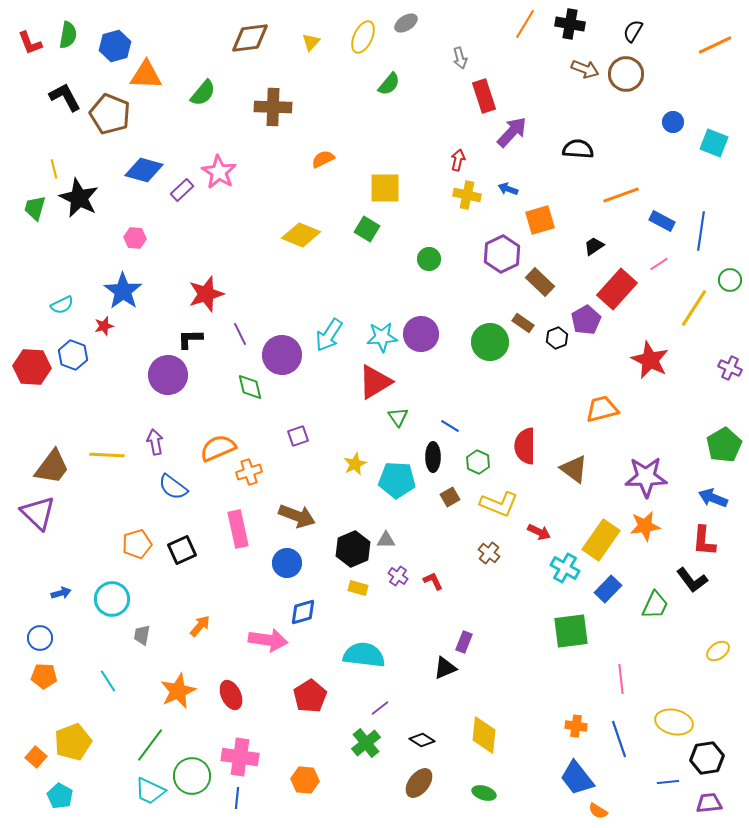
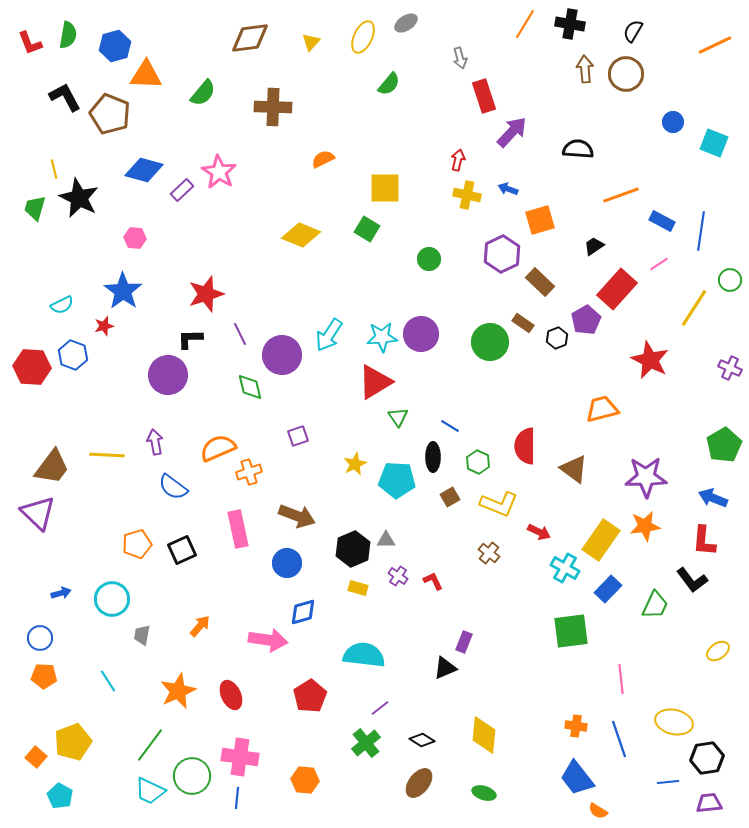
brown arrow at (585, 69): rotated 116 degrees counterclockwise
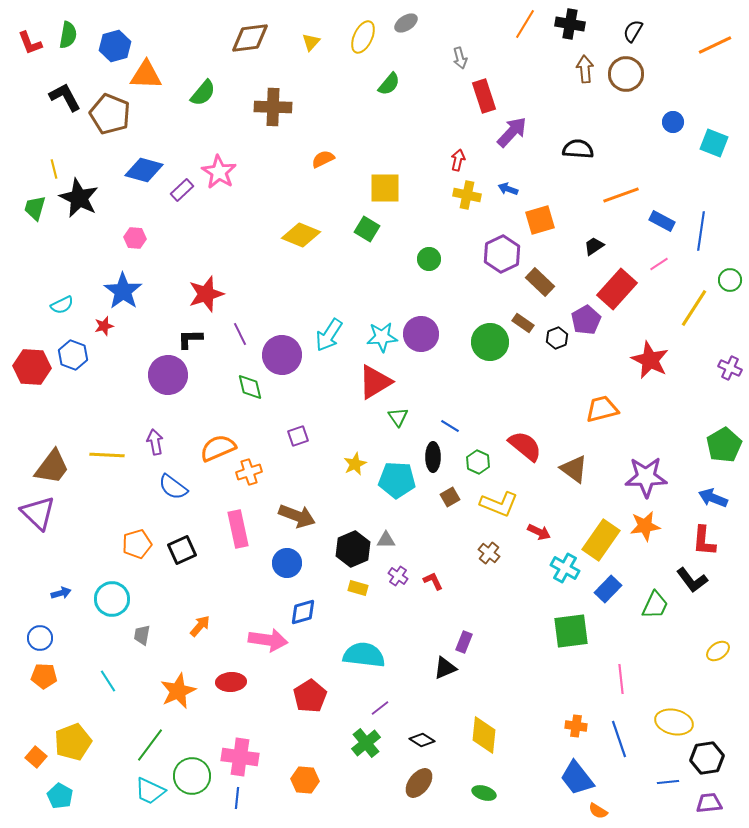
red semicircle at (525, 446): rotated 129 degrees clockwise
red ellipse at (231, 695): moved 13 px up; rotated 68 degrees counterclockwise
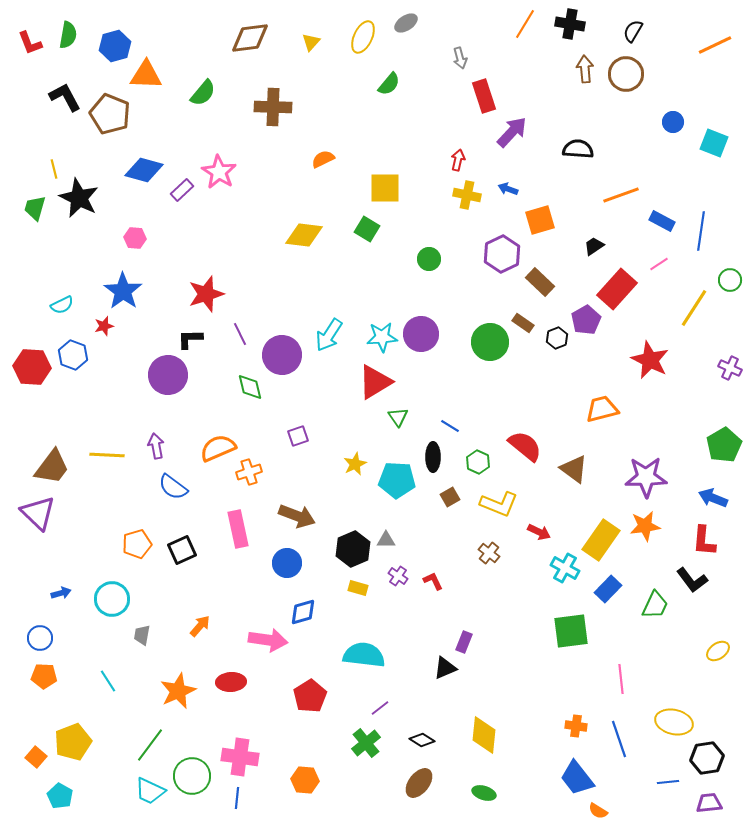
yellow diamond at (301, 235): moved 3 px right; rotated 15 degrees counterclockwise
purple arrow at (155, 442): moved 1 px right, 4 px down
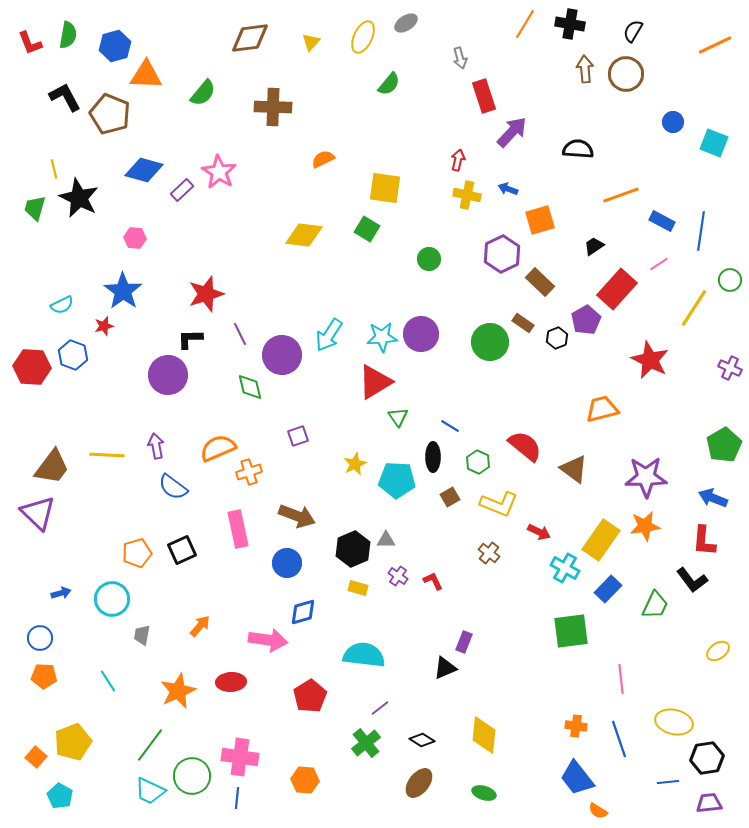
yellow square at (385, 188): rotated 8 degrees clockwise
orange pentagon at (137, 544): moved 9 px down
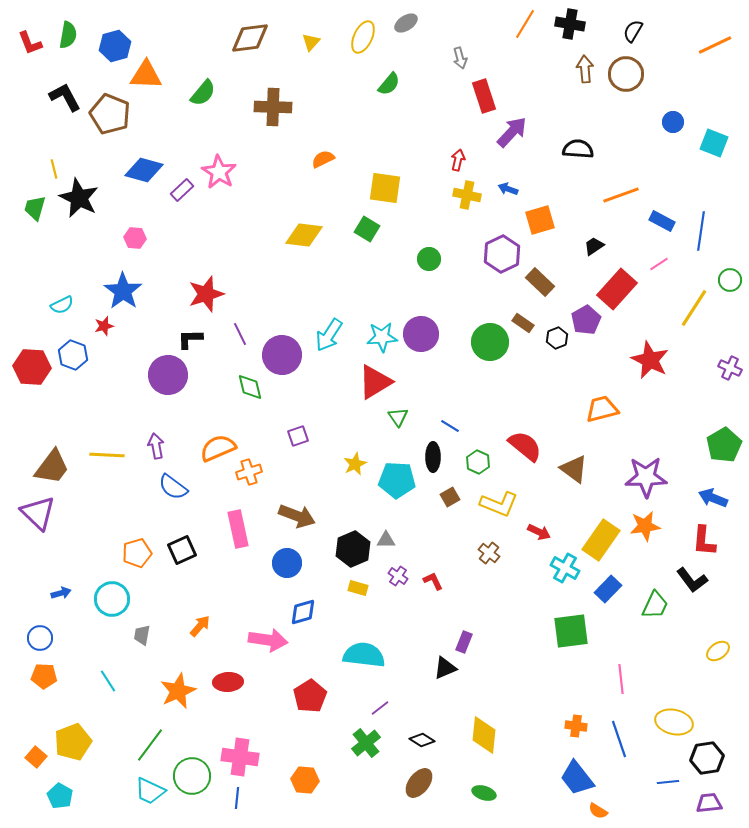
red ellipse at (231, 682): moved 3 px left
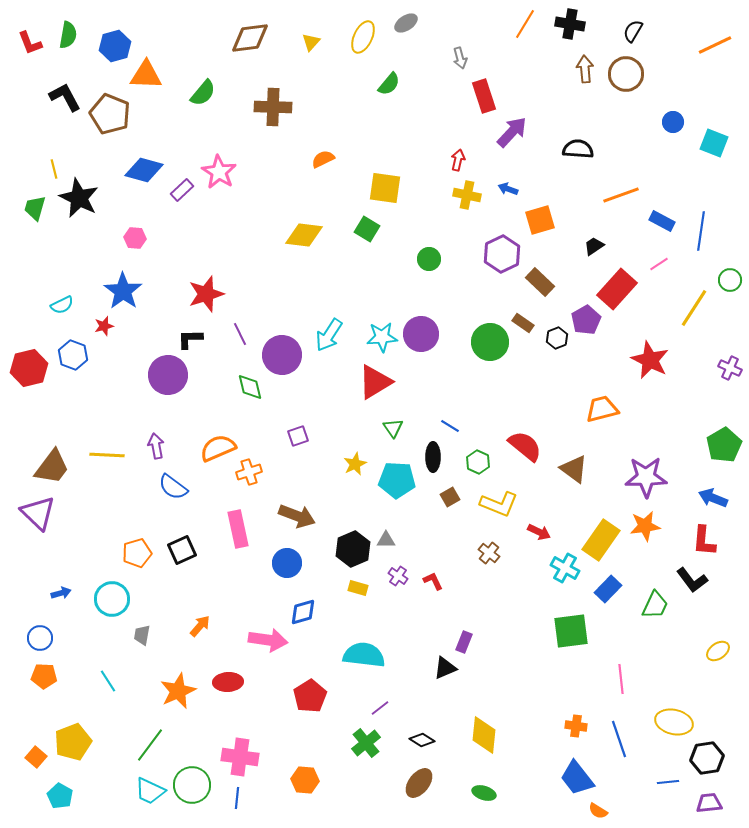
red hexagon at (32, 367): moved 3 px left, 1 px down; rotated 18 degrees counterclockwise
green triangle at (398, 417): moved 5 px left, 11 px down
green circle at (192, 776): moved 9 px down
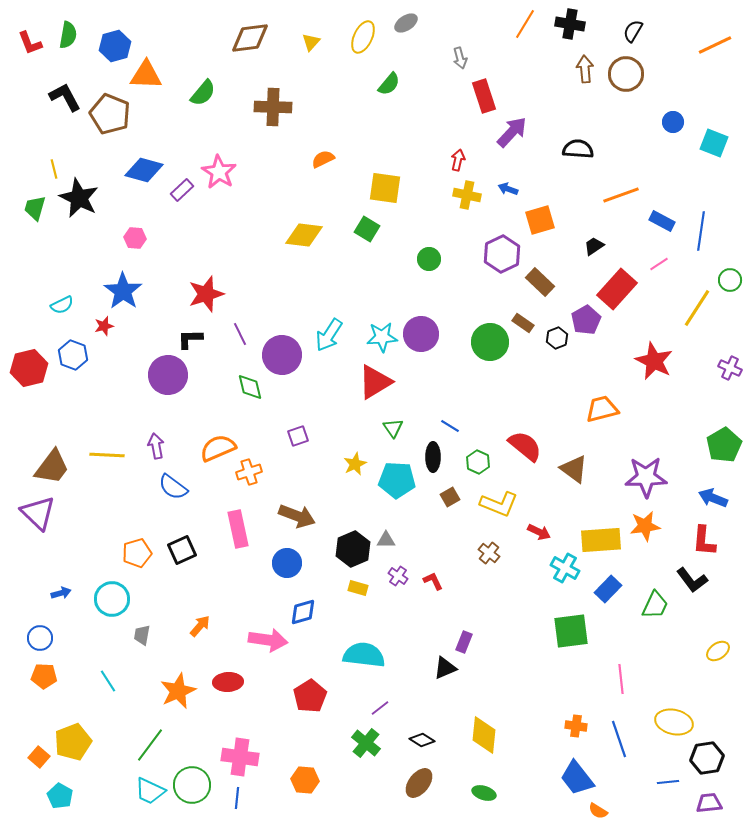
yellow line at (694, 308): moved 3 px right
red star at (650, 360): moved 4 px right, 1 px down
yellow rectangle at (601, 540): rotated 51 degrees clockwise
green cross at (366, 743): rotated 12 degrees counterclockwise
orange square at (36, 757): moved 3 px right
